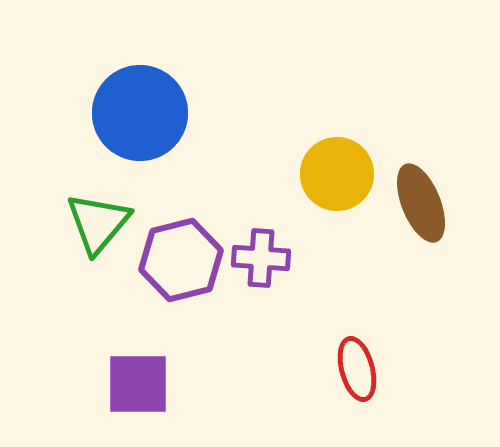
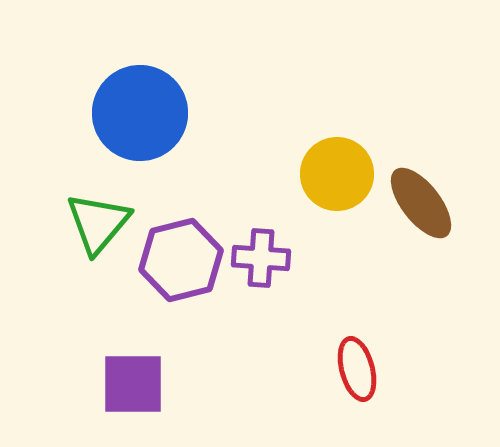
brown ellipse: rotated 16 degrees counterclockwise
purple square: moved 5 px left
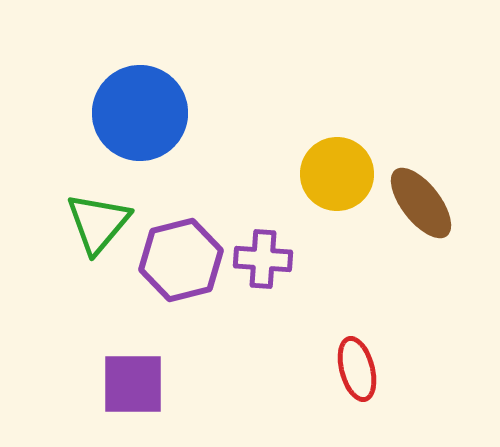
purple cross: moved 2 px right, 1 px down
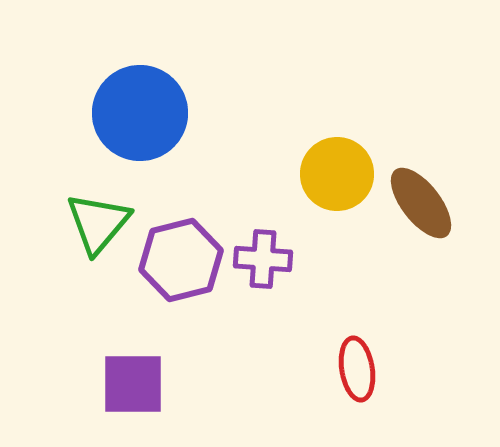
red ellipse: rotated 6 degrees clockwise
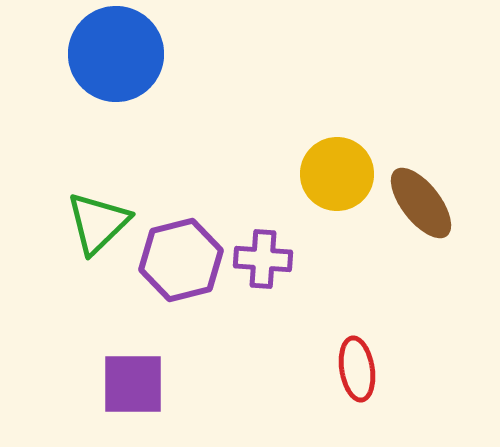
blue circle: moved 24 px left, 59 px up
green triangle: rotated 6 degrees clockwise
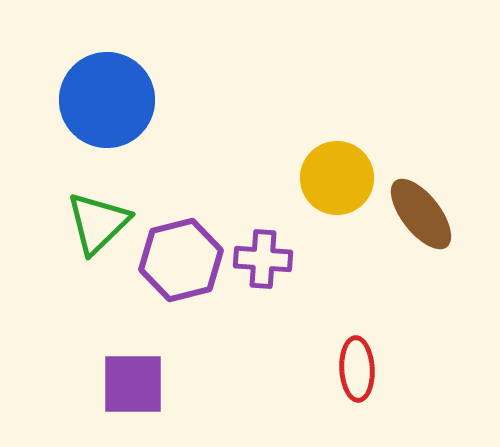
blue circle: moved 9 px left, 46 px down
yellow circle: moved 4 px down
brown ellipse: moved 11 px down
red ellipse: rotated 6 degrees clockwise
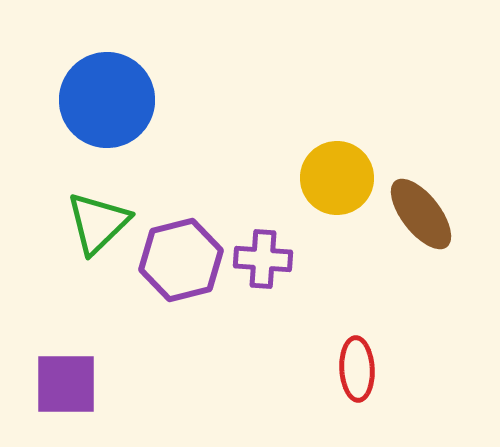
purple square: moved 67 px left
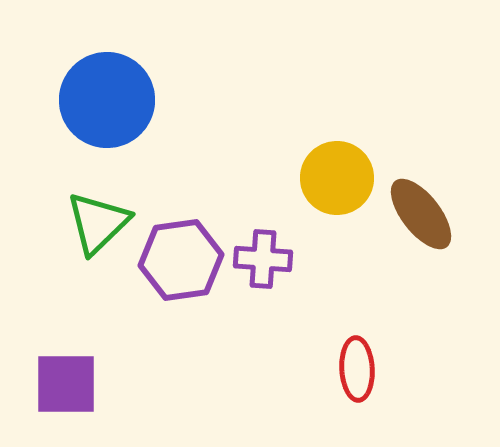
purple hexagon: rotated 6 degrees clockwise
